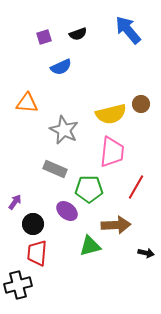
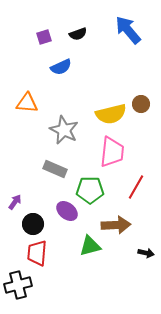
green pentagon: moved 1 px right, 1 px down
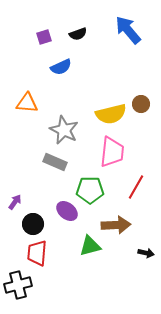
gray rectangle: moved 7 px up
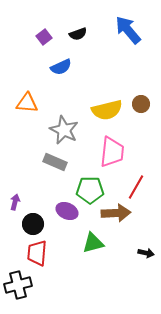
purple square: rotated 21 degrees counterclockwise
yellow semicircle: moved 4 px left, 4 px up
purple arrow: rotated 21 degrees counterclockwise
purple ellipse: rotated 15 degrees counterclockwise
brown arrow: moved 12 px up
green triangle: moved 3 px right, 3 px up
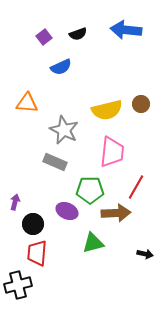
blue arrow: moved 2 px left; rotated 44 degrees counterclockwise
black arrow: moved 1 px left, 1 px down
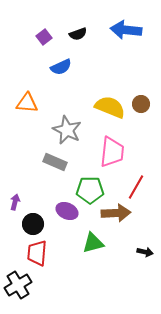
yellow semicircle: moved 3 px right, 3 px up; rotated 144 degrees counterclockwise
gray star: moved 3 px right
black arrow: moved 2 px up
black cross: rotated 16 degrees counterclockwise
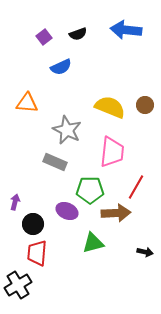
brown circle: moved 4 px right, 1 px down
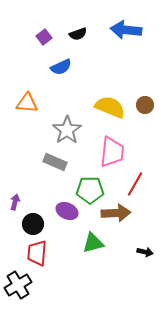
gray star: rotated 12 degrees clockwise
red line: moved 1 px left, 3 px up
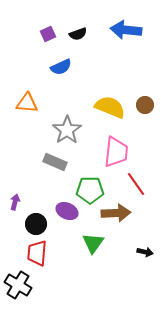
purple square: moved 4 px right, 3 px up; rotated 14 degrees clockwise
pink trapezoid: moved 4 px right
red line: moved 1 px right; rotated 65 degrees counterclockwise
black circle: moved 3 px right
green triangle: rotated 40 degrees counterclockwise
black cross: rotated 28 degrees counterclockwise
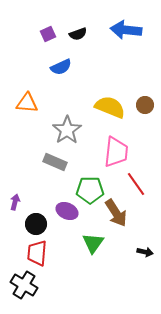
brown arrow: rotated 60 degrees clockwise
black cross: moved 6 px right
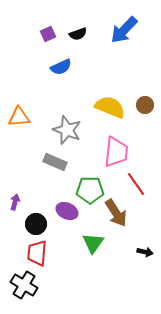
blue arrow: moved 2 px left; rotated 52 degrees counterclockwise
orange triangle: moved 8 px left, 14 px down; rotated 10 degrees counterclockwise
gray star: rotated 16 degrees counterclockwise
